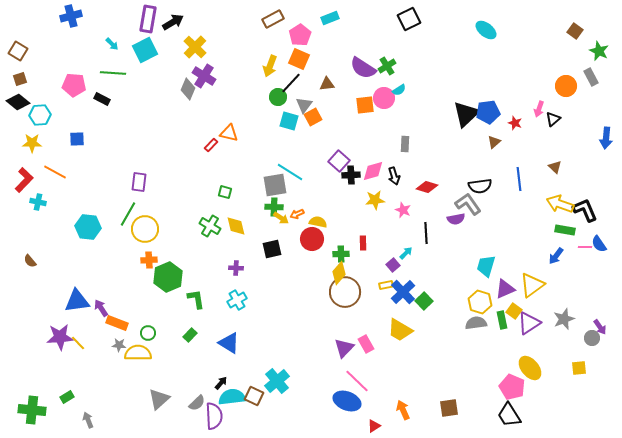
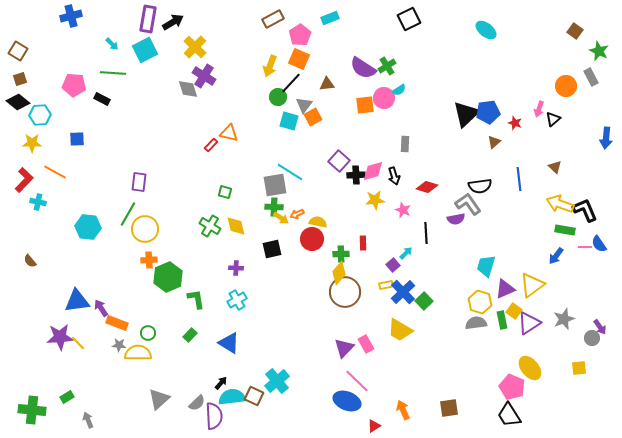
gray diamond at (188, 89): rotated 40 degrees counterclockwise
black cross at (351, 175): moved 5 px right
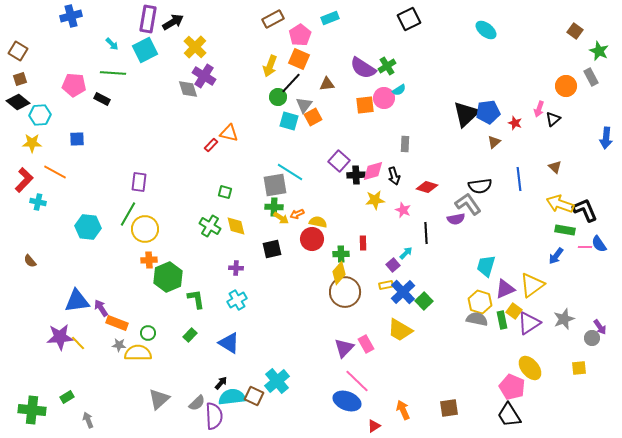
gray semicircle at (476, 323): moved 1 px right, 4 px up; rotated 20 degrees clockwise
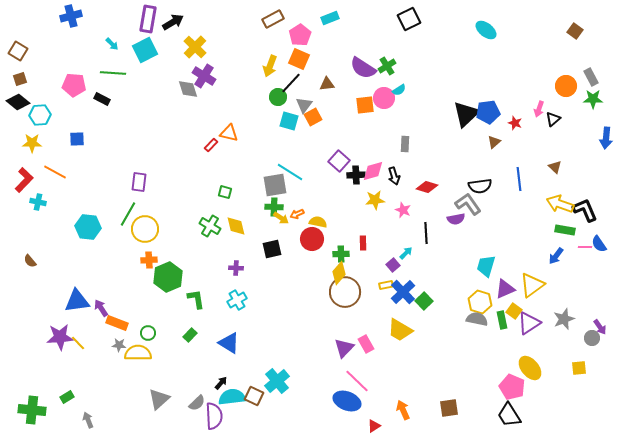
green star at (599, 51): moved 6 px left, 48 px down; rotated 24 degrees counterclockwise
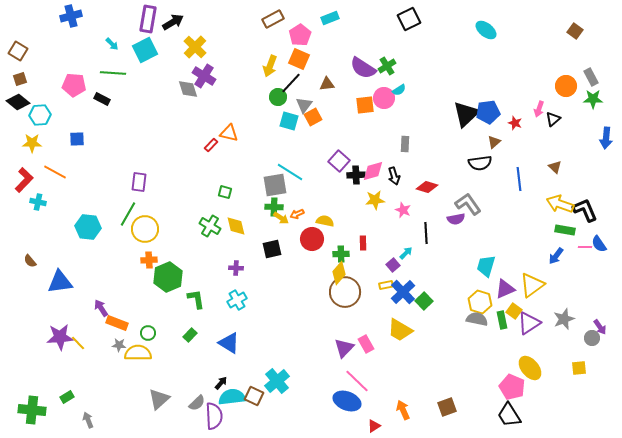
black semicircle at (480, 186): moved 23 px up
yellow semicircle at (318, 222): moved 7 px right, 1 px up
blue triangle at (77, 301): moved 17 px left, 19 px up
brown square at (449, 408): moved 2 px left, 1 px up; rotated 12 degrees counterclockwise
